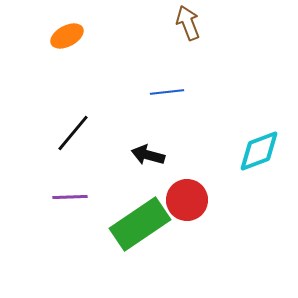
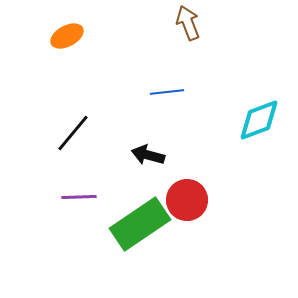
cyan diamond: moved 31 px up
purple line: moved 9 px right
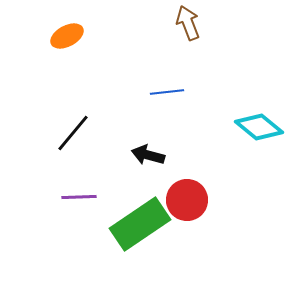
cyan diamond: moved 7 px down; rotated 60 degrees clockwise
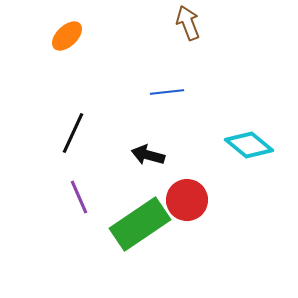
orange ellipse: rotated 16 degrees counterclockwise
cyan diamond: moved 10 px left, 18 px down
black line: rotated 15 degrees counterclockwise
purple line: rotated 68 degrees clockwise
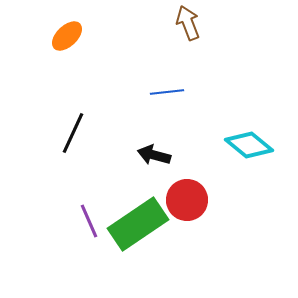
black arrow: moved 6 px right
purple line: moved 10 px right, 24 px down
green rectangle: moved 2 px left
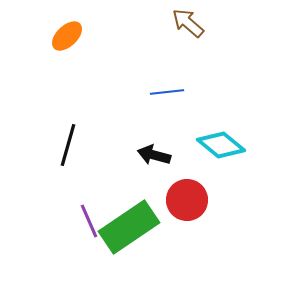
brown arrow: rotated 28 degrees counterclockwise
black line: moved 5 px left, 12 px down; rotated 9 degrees counterclockwise
cyan diamond: moved 28 px left
green rectangle: moved 9 px left, 3 px down
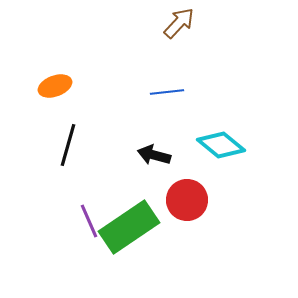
brown arrow: moved 9 px left; rotated 92 degrees clockwise
orange ellipse: moved 12 px left, 50 px down; rotated 24 degrees clockwise
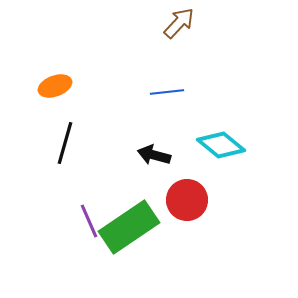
black line: moved 3 px left, 2 px up
